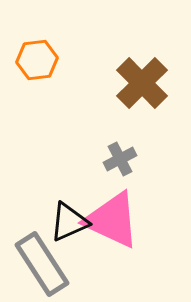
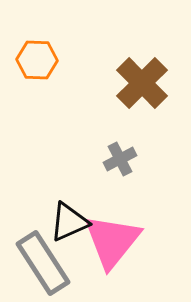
orange hexagon: rotated 9 degrees clockwise
pink triangle: moved 21 px down; rotated 44 degrees clockwise
gray rectangle: moved 1 px right, 1 px up
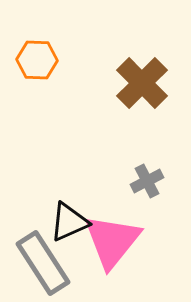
gray cross: moved 27 px right, 22 px down
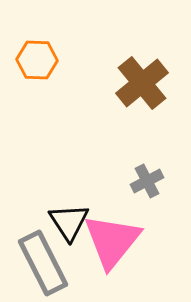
brown cross: rotated 6 degrees clockwise
black triangle: rotated 39 degrees counterclockwise
gray rectangle: rotated 6 degrees clockwise
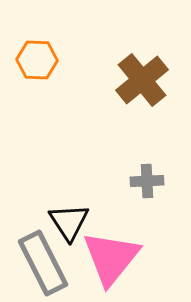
brown cross: moved 3 px up
gray cross: rotated 24 degrees clockwise
pink triangle: moved 1 px left, 17 px down
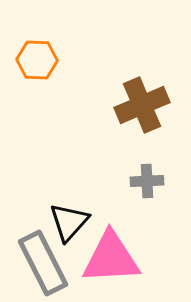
brown cross: moved 25 px down; rotated 16 degrees clockwise
black triangle: rotated 15 degrees clockwise
pink triangle: rotated 48 degrees clockwise
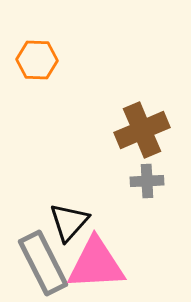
brown cross: moved 25 px down
pink triangle: moved 15 px left, 6 px down
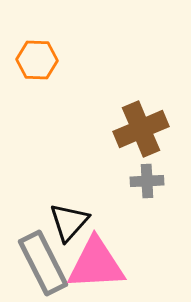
brown cross: moved 1 px left, 1 px up
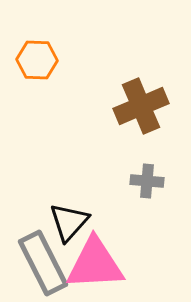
brown cross: moved 23 px up
gray cross: rotated 8 degrees clockwise
pink triangle: moved 1 px left
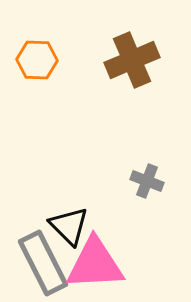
brown cross: moved 9 px left, 46 px up
gray cross: rotated 16 degrees clockwise
black triangle: moved 4 px down; rotated 27 degrees counterclockwise
